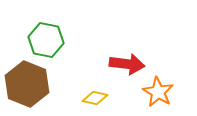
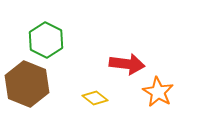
green hexagon: rotated 16 degrees clockwise
yellow diamond: rotated 25 degrees clockwise
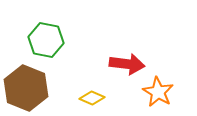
green hexagon: rotated 16 degrees counterclockwise
brown hexagon: moved 1 px left, 4 px down
yellow diamond: moved 3 px left; rotated 15 degrees counterclockwise
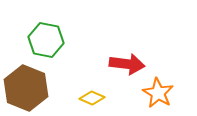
orange star: moved 1 px down
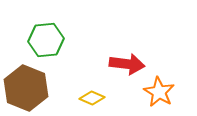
green hexagon: rotated 16 degrees counterclockwise
orange star: moved 1 px right, 1 px up
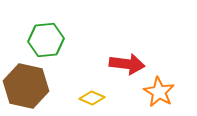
brown hexagon: moved 2 px up; rotated 9 degrees counterclockwise
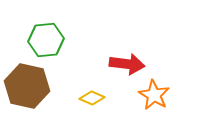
brown hexagon: moved 1 px right
orange star: moved 5 px left, 3 px down
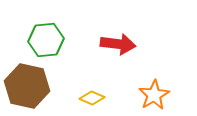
red arrow: moved 9 px left, 20 px up
orange star: rotated 12 degrees clockwise
